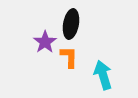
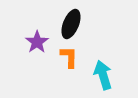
black ellipse: rotated 12 degrees clockwise
purple star: moved 8 px left
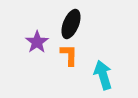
orange L-shape: moved 2 px up
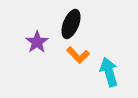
orange L-shape: moved 9 px right; rotated 135 degrees clockwise
cyan arrow: moved 6 px right, 3 px up
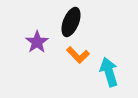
black ellipse: moved 2 px up
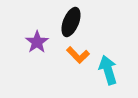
cyan arrow: moved 1 px left, 2 px up
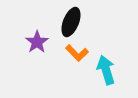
orange L-shape: moved 1 px left, 2 px up
cyan arrow: moved 2 px left
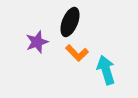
black ellipse: moved 1 px left
purple star: rotated 15 degrees clockwise
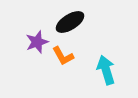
black ellipse: rotated 36 degrees clockwise
orange L-shape: moved 14 px left, 3 px down; rotated 15 degrees clockwise
